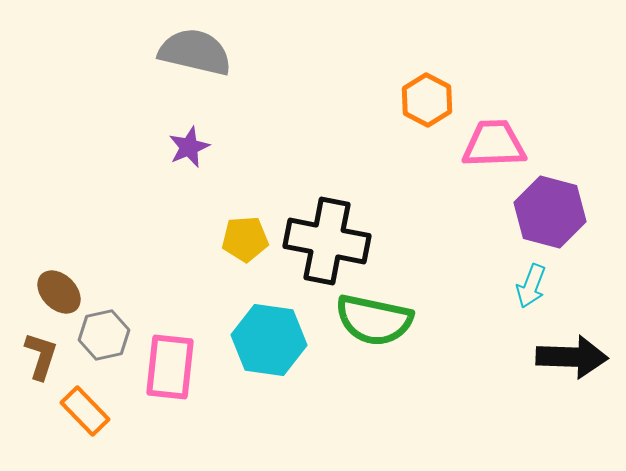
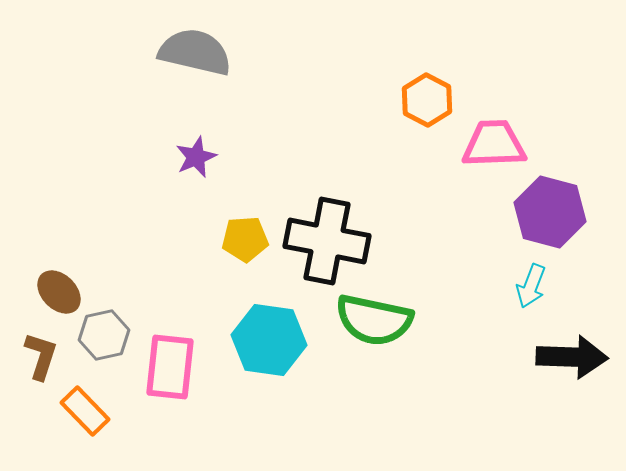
purple star: moved 7 px right, 10 px down
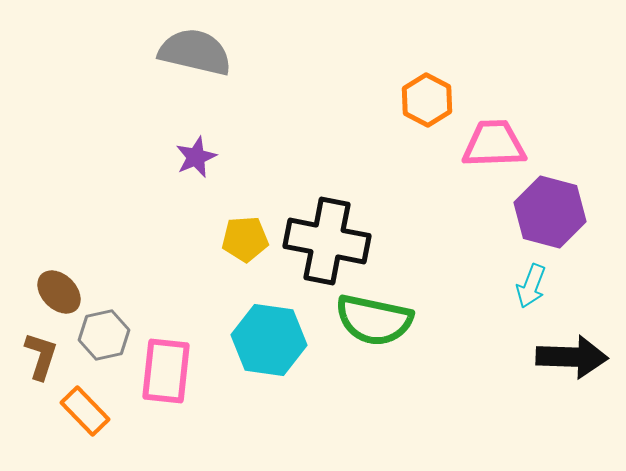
pink rectangle: moved 4 px left, 4 px down
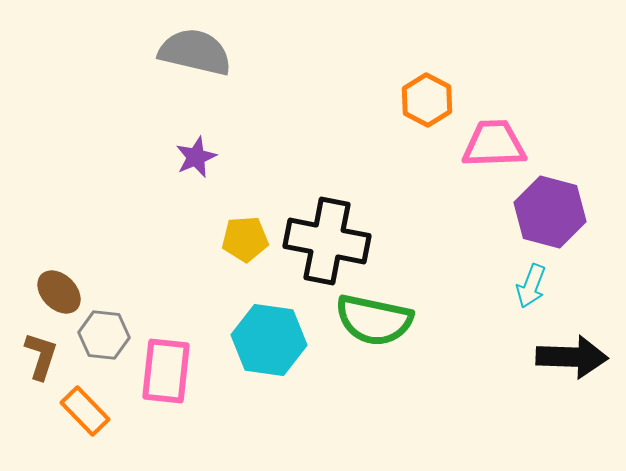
gray hexagon: rotated 18 degrees clockwise
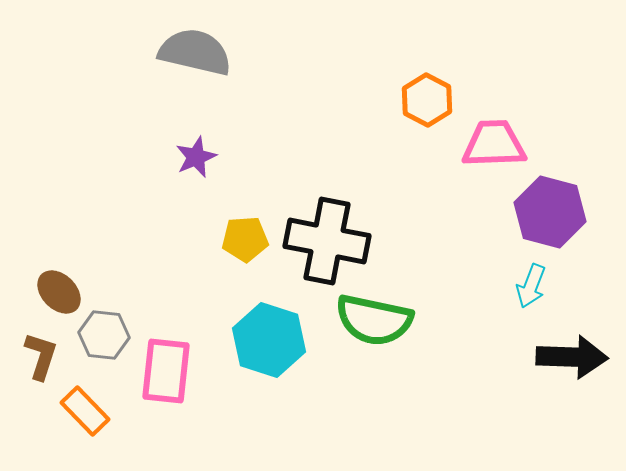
cyan hexagon: rotated 10 degrees clockwise
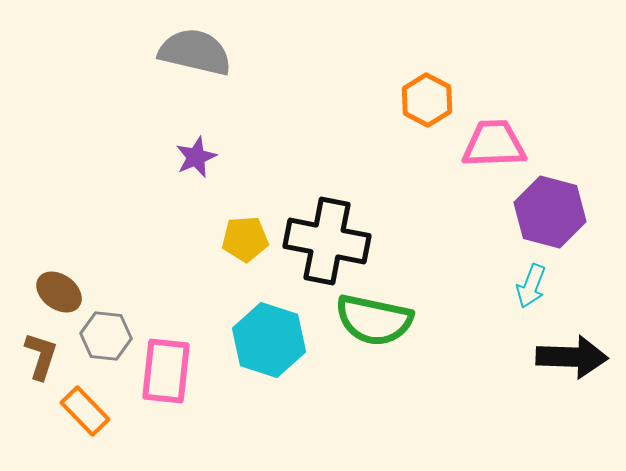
brown ellipse: rotated 9 degrees counterclockwise
gray hexagon: moved 2 px right, 1 px down
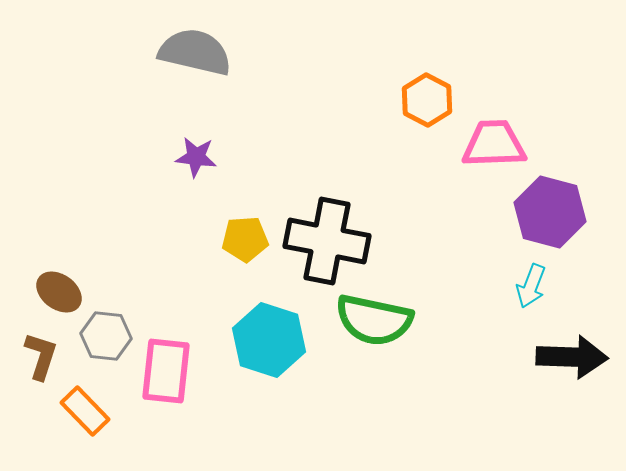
purple star: rotated 30 degrees clockwise
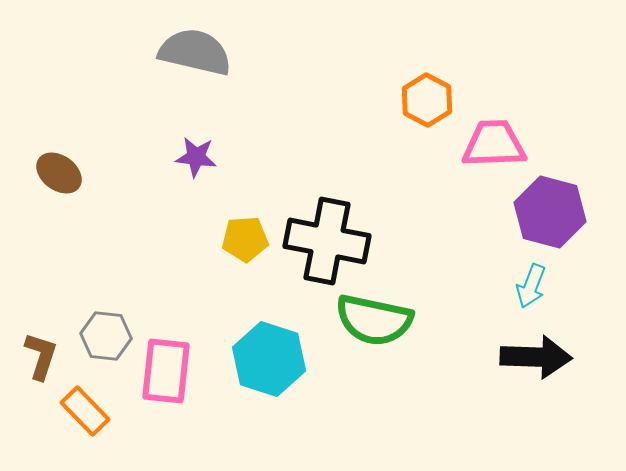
brown ellipse: moved 119 px up
cyan hexagon: moved 19 px down
black arrow: moved 36 px left
